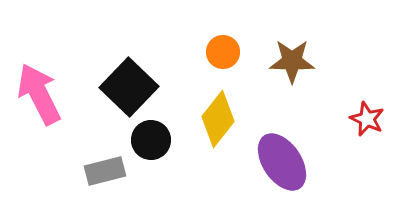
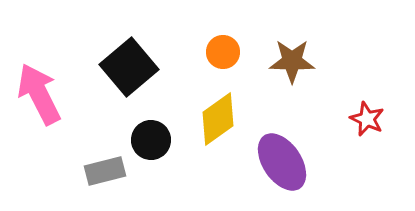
black square: moved 20 px up; rotated 6 degrees clockwise
yellow diamond: rotated 16 degrees clockwise
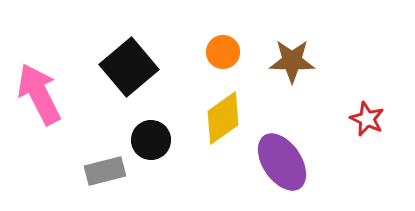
yellow diamond: moved 5 px right, 1 px up
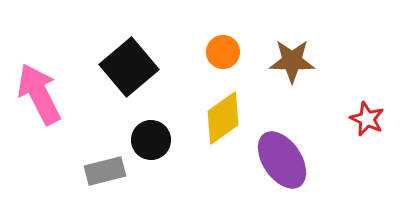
purple ellipse: moved 2 px up
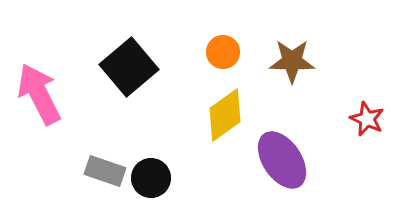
yellow diamond: moved 2 px right, 3 px up
black circle: moved 38 px down
gray rectangle: rotated 33 degrees clockwise
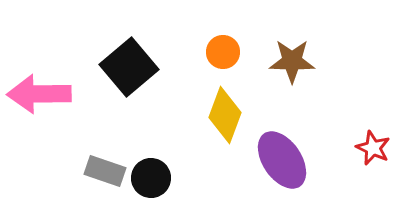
pink arrow: rotated 64 degrees counterclockwise
yellow diamond: rotated 34 degrees counterclockwise
red star: moved 6 px right, 29 px down
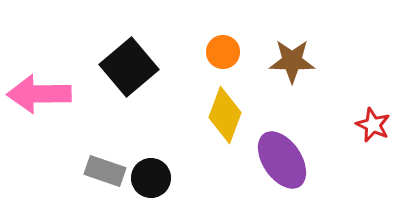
red star: moved 23 px up
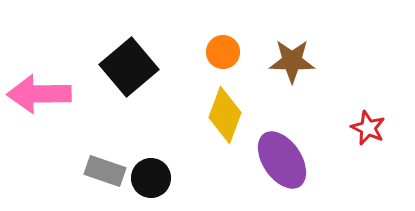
red star: moved 5 px left, 3 px down
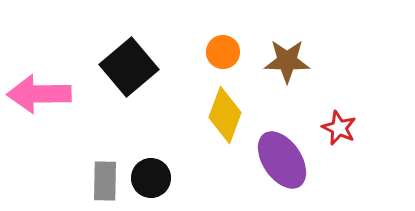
brown star: moved 5 px left
red star: moved 29 px left
gray rectangle: moved 10 px down; rotated 72 degrees clockwise
